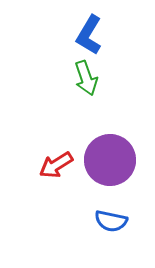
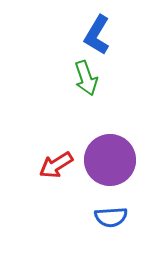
blue L-shape: moved 8 px right
blue semicircle: moved 4 px up; rotated 16 degrees counterclockwise
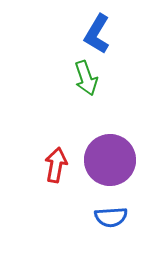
blue L-shape: moved 1 px up
red arrow: rotated 132 degrees clockwise
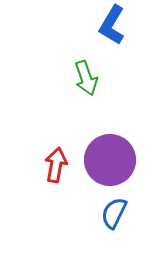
blue L-shape: moved 15 px right, 9 px up
blue semicircle: moved 3 px right, 4 px up; rotated 120 degrees clockwise
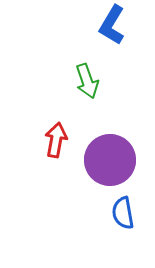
green arrow: moved 1 px right, 3 px down
red arrow: moved 25 px up
blue semicircle: moved 9 px right; rotated 36 degrees counterclockwise
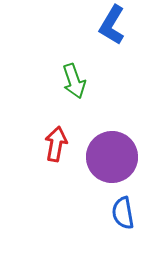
green arrow: moved 13 px left
red arrow: moved 4 px down
purple circle: moved 2 px right, 3 px up
